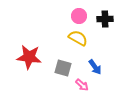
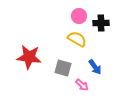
black cross: moved 4 px left, 4 px down
yellow semicircle: moved 1 px left, 1 px down
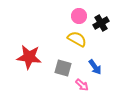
black cross: rotated 28 degrees counterclockwise
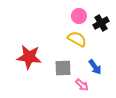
gray square: rotated 18 degrees counterclockwise
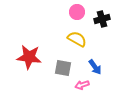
pink circle: moved 2 px left, 4 px up
black cross: moved 1 px right, 4 px up; rotated 14 degrees clockwise
gray square: rotated 12 degrees clockwise
pink arrow: rotated 120 degrees clockwise
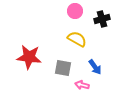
pink circle: moved 2 px left, 1 px up
pink arrow: rotated 32 degrees clockwise
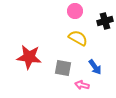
black cross: moved 3 px right, 2 px down
yellow semicircle: moved 1 px right, 1 px up
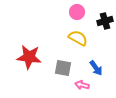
pink circle: moved 2 px right, 1 px down
blue arrow: moved 1 px right, 1 px down
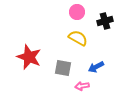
red star: rotated 15 degrees clockwise
blue arrow: moved 1 px up; rotated 98 degrees clockwise
pink arrow: moved 1 px down; rotated 24 degrees counterclockwise
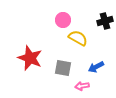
pink circle: moved 14 px left, 8 px down
red star: moved 1 px right, 1 px down
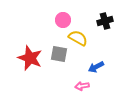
gray square: moved 4 px left, 14 px up
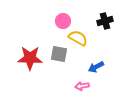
pink circle: moved 1 px down
red star: rotated 20 degrees counterclockwise
